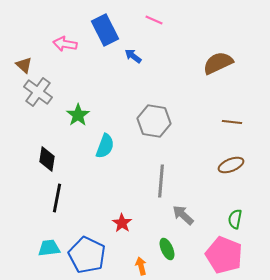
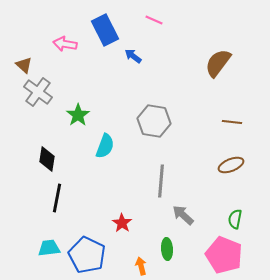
brown semicircle: rotated 28 degrees counterclockwise
green ellipse: rotated 20 degrees clockwise
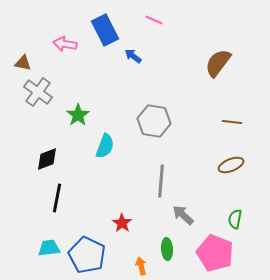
brown triangle: moved 1 px left, 2 px up; rotated 30 degrees counterclockwise
black diamond: rotated 60 degrees clockwise
pink pentagon: moved 9 px left, 2 px up
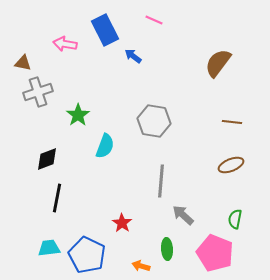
gray cross: rotated 36 degrees clockwise
orange arrow: rotated 60 degrees counterclockwise
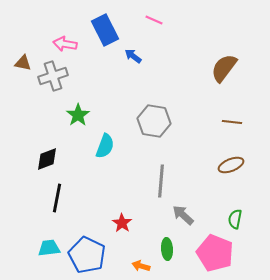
brown semicircle: moved 6 px right, 5 px down
gray cross: moved 15 px right, 16 px up
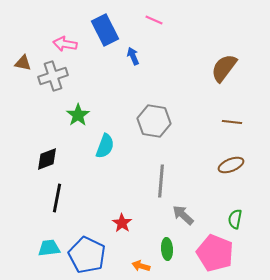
blue arrow: rotated 30 degrees clockwise
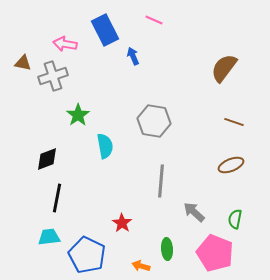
brown line: moved 2 px right; rotated 12 degrees clockwise
cyan semicircle: rotated 30 degrees counterclockwise
gray arrow: moved 11 px right, 3 px up
cyan trapezoid: moved 11 px up
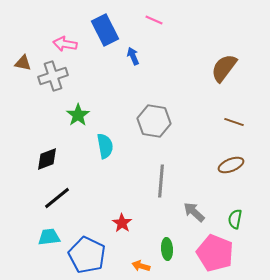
black line: rotated 40 degrees clockwise
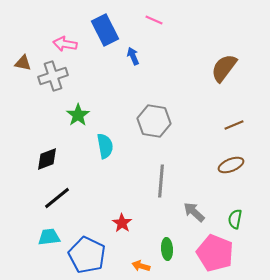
brown line: moved 3 px down; rotated 42 degrees counterclockwise
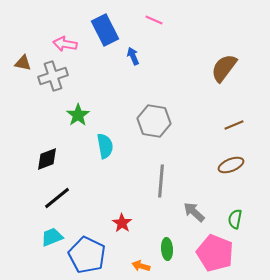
cyan trapezoid: moved 3 px right; rotated 15 degrees counterclockwise
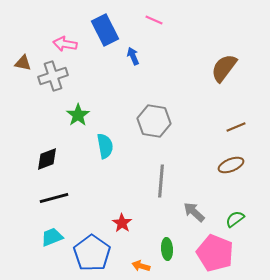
brown line: moved 2 px right, 2 px down
black line: moved 3 px left; rotated 24 degrees clockwise
green semicircle: rotated 42 degrees clockwise
blue pentagon: moved 5 px right, 2 px up; rotated 9 degrees clockwise
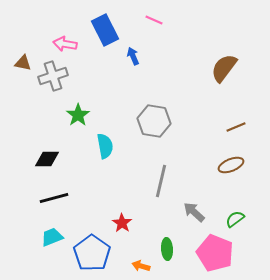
black diamond: rotated 20 degrees clockwise
gray line: rotated 8 degrees clockwise
